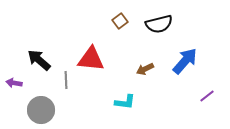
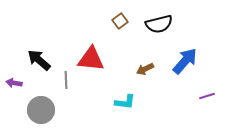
purple line: rotated 21 degrees clockwise
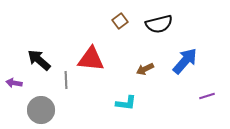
cyan L-shape: moved 1 px right, 1 px down
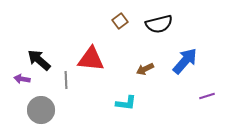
purple arrow: moved 8 px right, 4 px up
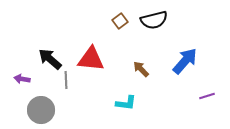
black semicircle: moved 5 px left, 4 px up
black arrow: moved 11 px right, 1 px up
brown arrow: moved 4 px left; rotated 72 degrees clockwise
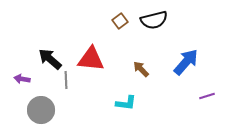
blue arrow: moved 1 px right, 1 px down
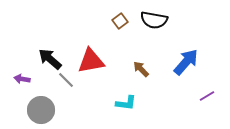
black semicircle: rotated 24 degrees clockwise
red triangle: moved 2 px down; rotated 16 degrees counterclockwise
gray line: rotated 42 degrees counterclockwise
purple line: rotated 14 degrees counterclockwise
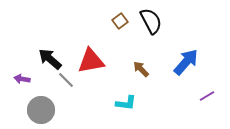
black semicircle: moved 3 px left, 1 px down; rotated 128 degrees counterclockwise
